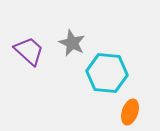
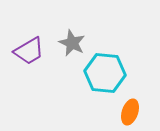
purple trapezoid: rotated 108 degrees clockwise
cyan hexagon: moved 2 px left
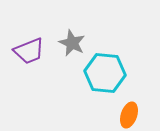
purple trapezoid: rotated 8 degrees clockwise
orange ellipse: moved 1 px left, 3 px down
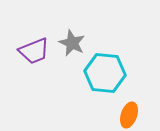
purple trapezoid: moved 5 px right
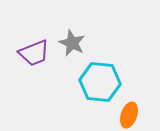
purple trapezoid: moved 2 px down
cyan hexagon: moved 5 px left, 9 px down
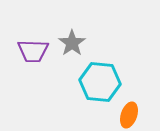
gray star: rotated 12 degrees clockwise
purple trapezoid: moved 1 px left, 2 px up; rotated 24 degrees clockwise
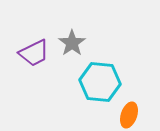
purple trapezoid: moved 1 px right, 2 px down; rotated 28 degrees counterclockwise
